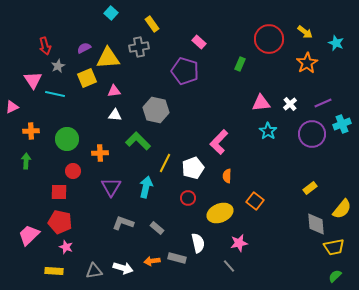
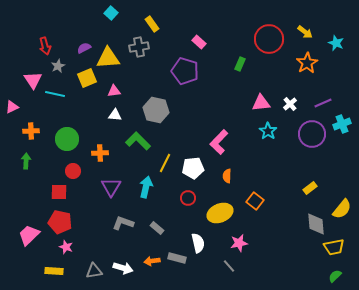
white pentagon at (193, 168): rotated 15 degrees clockwise
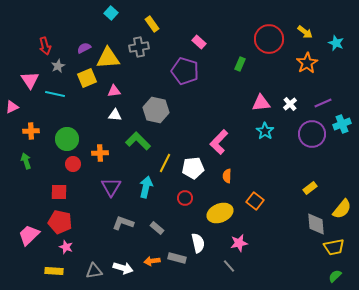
pink triangle at (33, 80): moved 3 px left
cyan star at (268, 131): moved 3 px left
green arrow at (26, 161): rotated 21 degrees counterclockwise
red circle at (73, 171): moved 7 px up
red circle at (188, 198): moved 3 px left
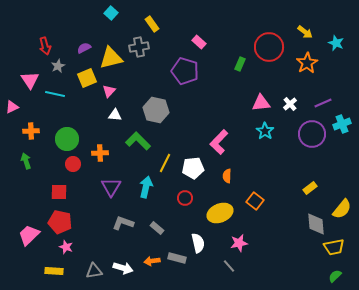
red circle at (269, 39): moved 8 px down
yellow triangle at (108, 58): moved 3 px right; rotated 10 degrees counterclockwise
pink triangle at (114, 91): moved 5 px left; rotated 40 degrees counterclockwise
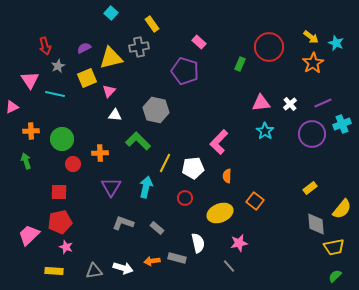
yellow arrow at (305, 32): moved 6 px right, 5 px down
orange star at (307, 63): moved 6 px right
green circle at (67, 139): moved 5 px left
red pentagon at (60, 222): rotated 25 degrees counterclockwise
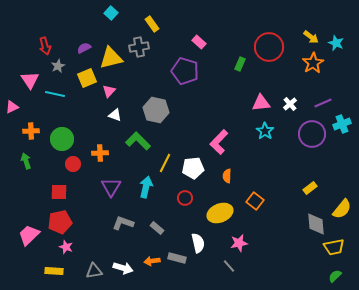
white triangle at (115, 115): rotated 16 degrees clockwise
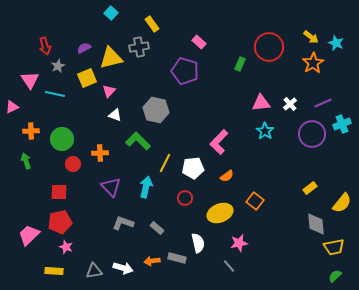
orange semicircle at (227, 176): rotated 128 degrees counterclockwise
purple triangle at (111, 187): rotated 15 degrees counterclockwise
yellow semicircle at (342, 209): moved 6 px up
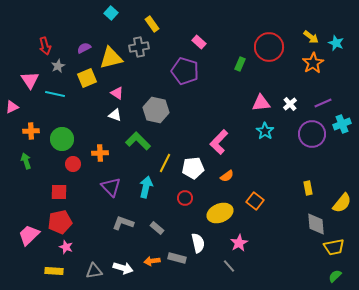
pink triangle at (109, 91): moved 8 px right, 2 px down; rotated 40 degrees counterclockwise
yellow rectangle at (310, 188): moved 2 px left; rotated 64 degrees counterclockwise
pink star at (239, 243): rotated 18 degrees counterclockwise
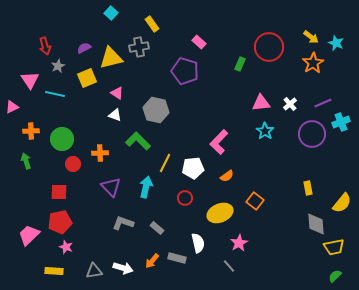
cyan cross at (342, 124): moved 1 px left, 2 px up
orange arrow at (152, 261): rotated 42 degrees counterclockwise
